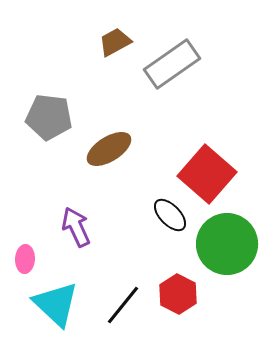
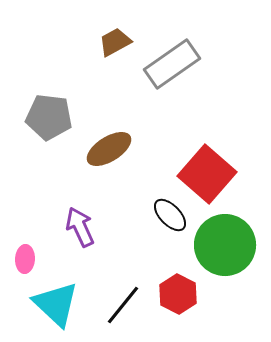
purple arrow: moved 4 px right
green circle: moved 2 px left, 1 px down
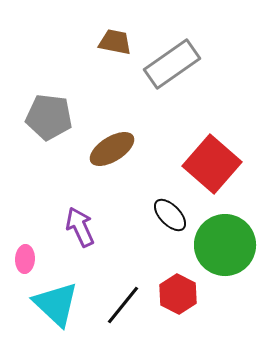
brown trapezoid: rotated 40 degrees clockwise
brown ellipse: moved 3 px right
red square: moved 5 px right, 10 px up
